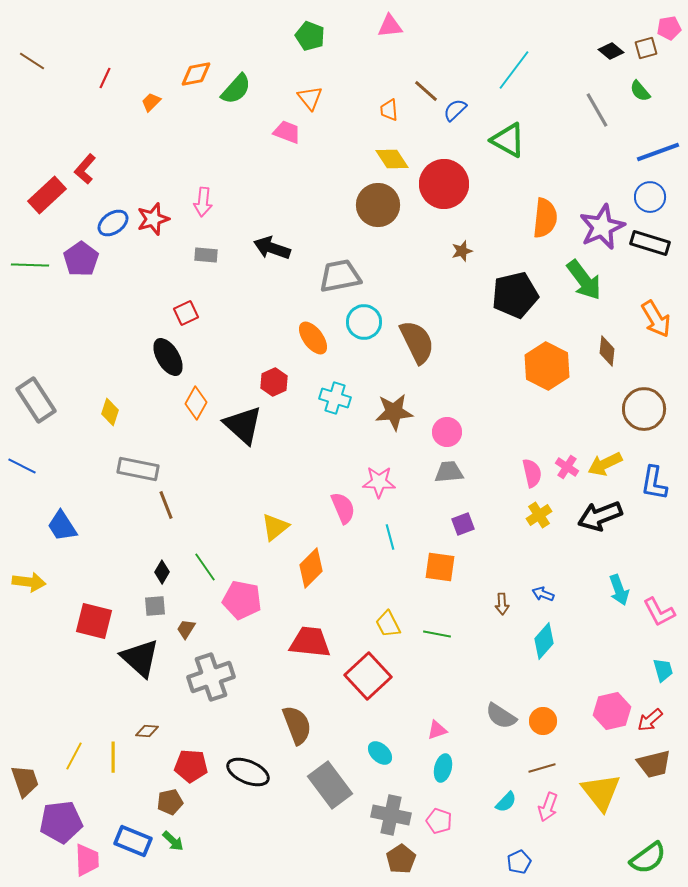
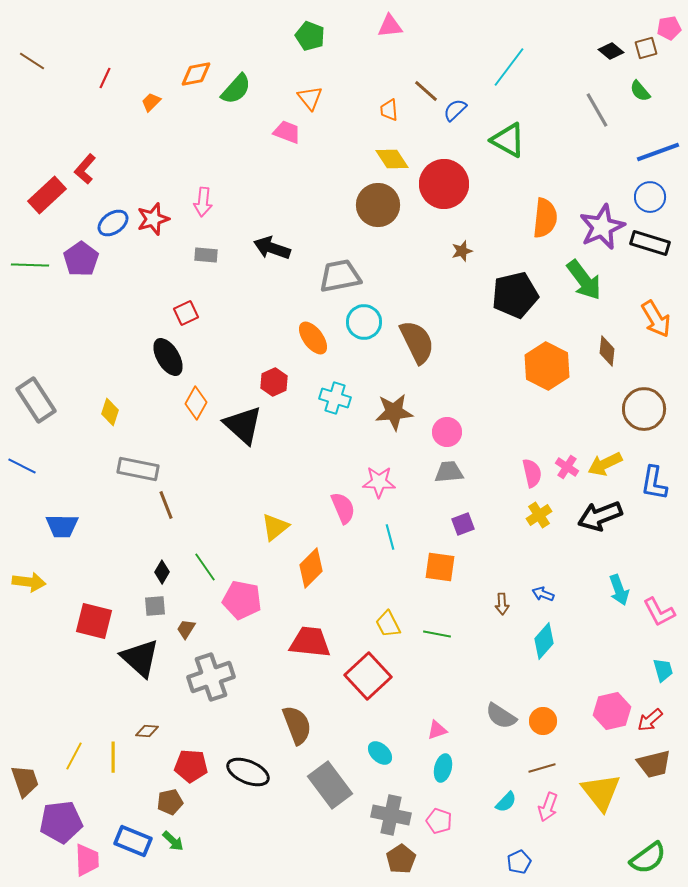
cyan line at (514, 70): moved 5 px left, 3 px up
blue trapezoid at (62, 526): rotated 56 degrees counterclockwise
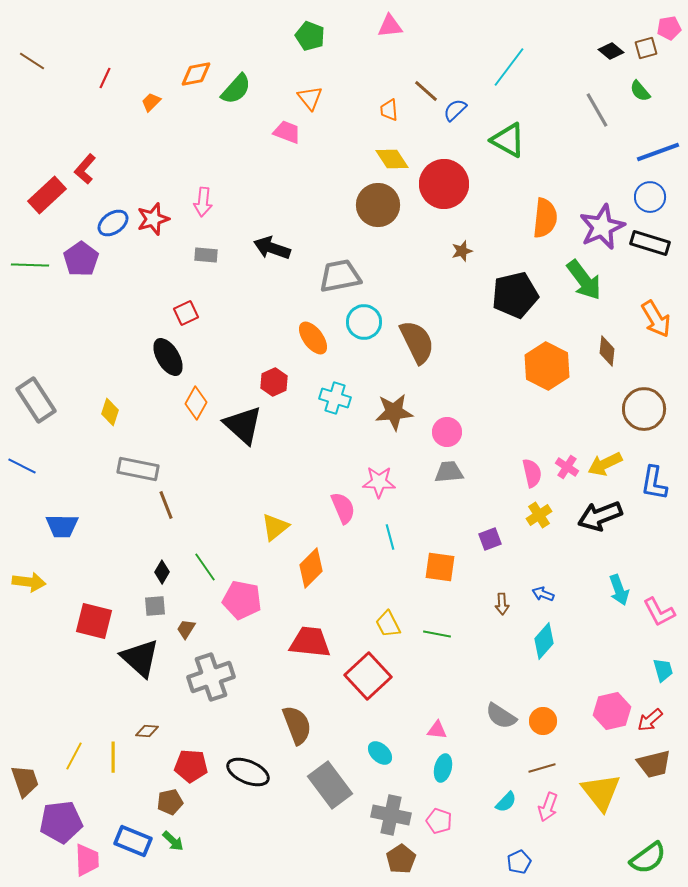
purple square at (463, 524): moved 27 px right, 15 px down
pink triangle at (437, 730): rotated 25 degrees clockwise
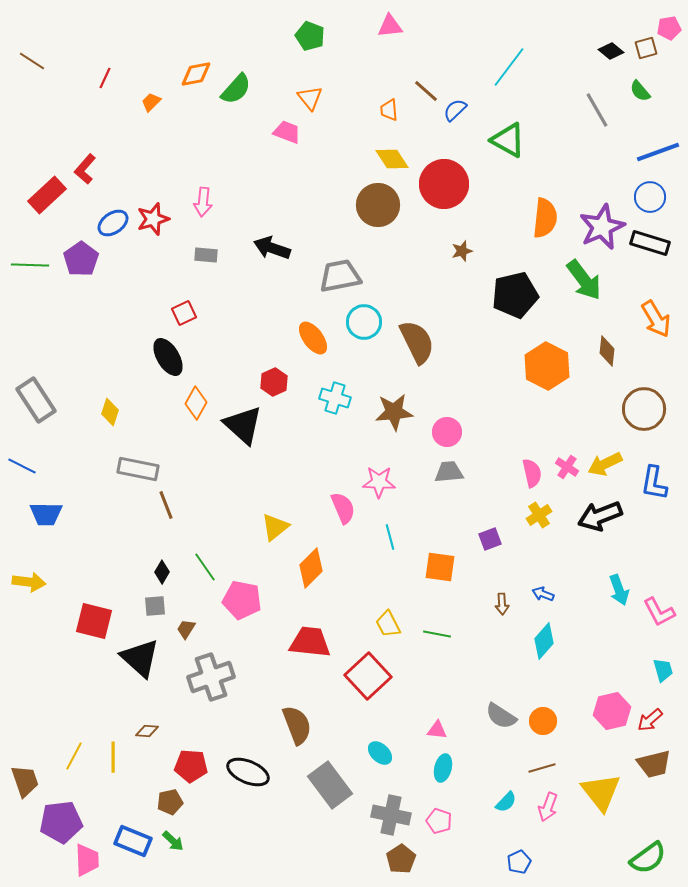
red square at (186, 313): moved 2 px left
blue trapezoid at (62, 526): moved 16 px left, 12 px up
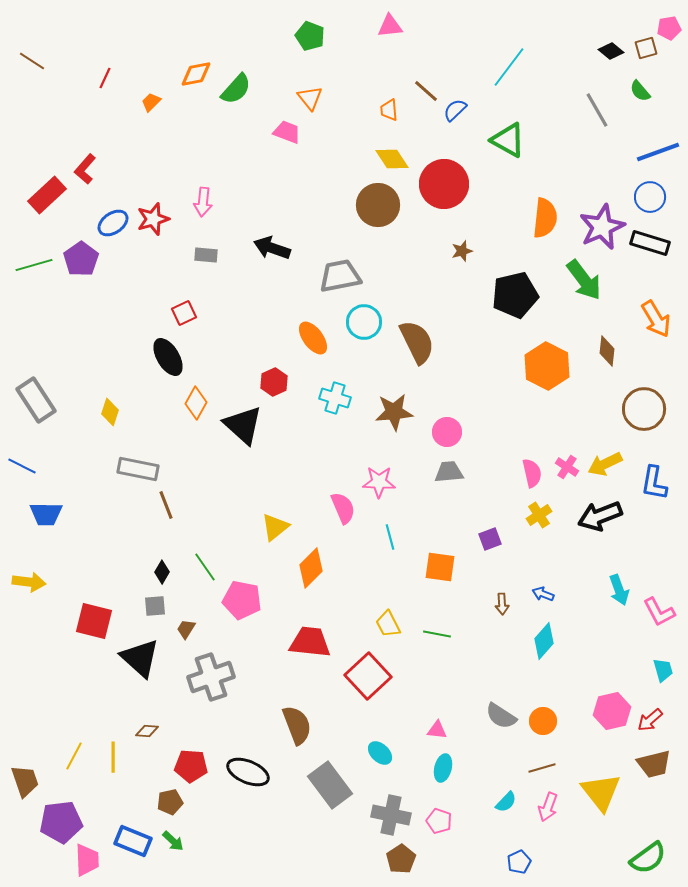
green line at (30, 265): moved 4 px right; rotated 18 degrees counterclockwise
